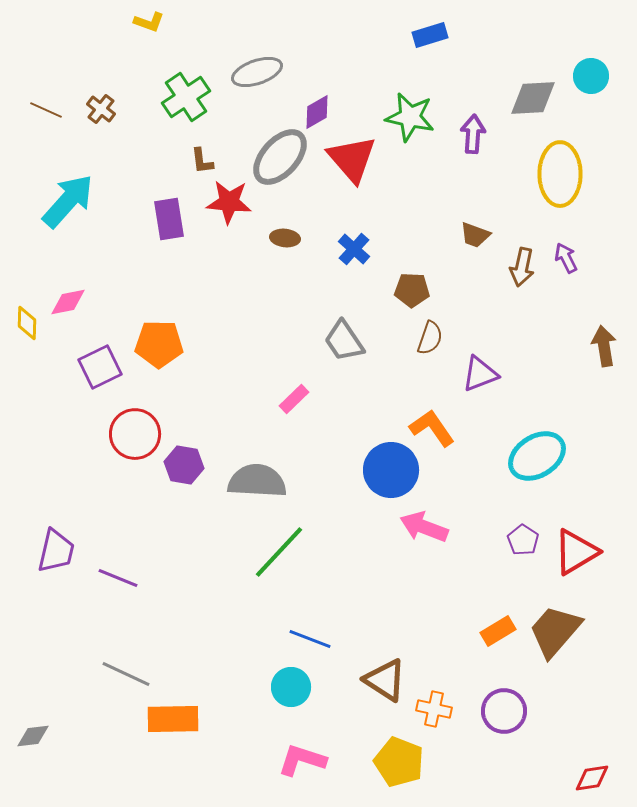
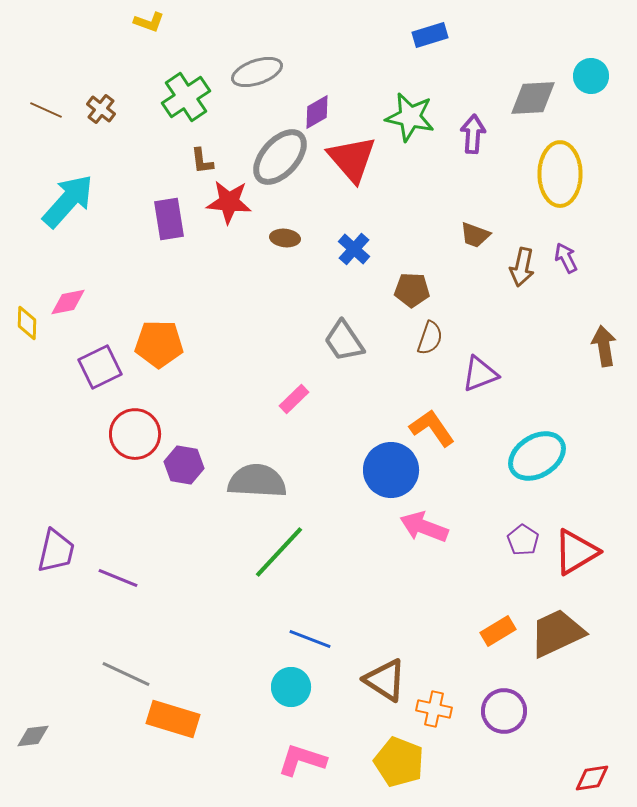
brown trapezoid at (555, 631): moved 2 px right, 2 px down; rotated 24 degrees clockwise
orange rectangle at (173, 719): rotated 18 degrees clockwise
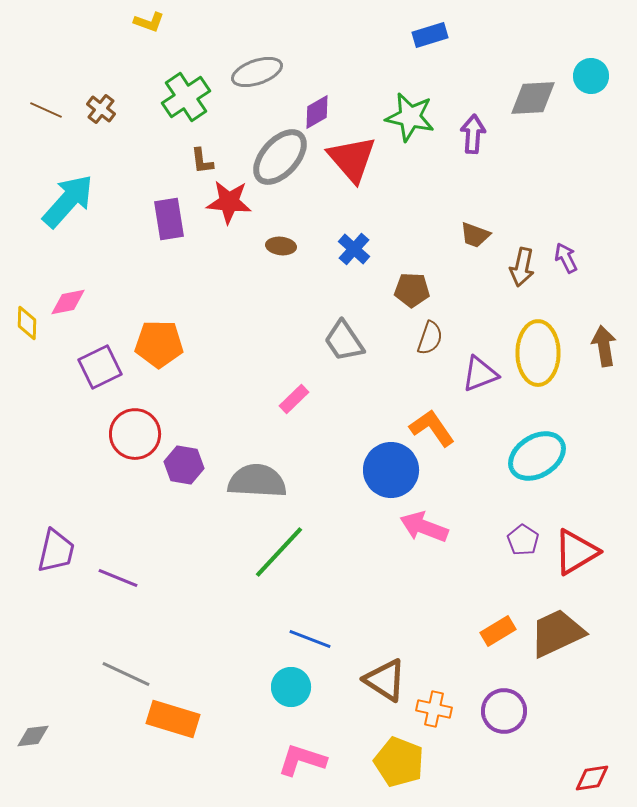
yellow ellipse at (560, 174): moved 22 px left, 179 px down
brown ellipse at (285, 238): moved 4 px left, 8 px down
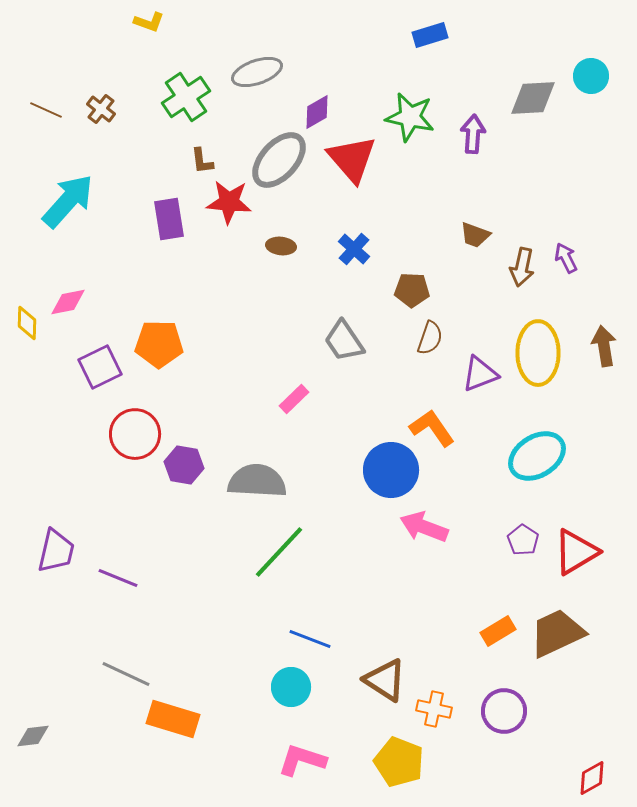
gray ellipse at (280, 157): moved 1 px left, 3 px down
red diamond at (592, 778): rotated 21 degrees counterclockwise
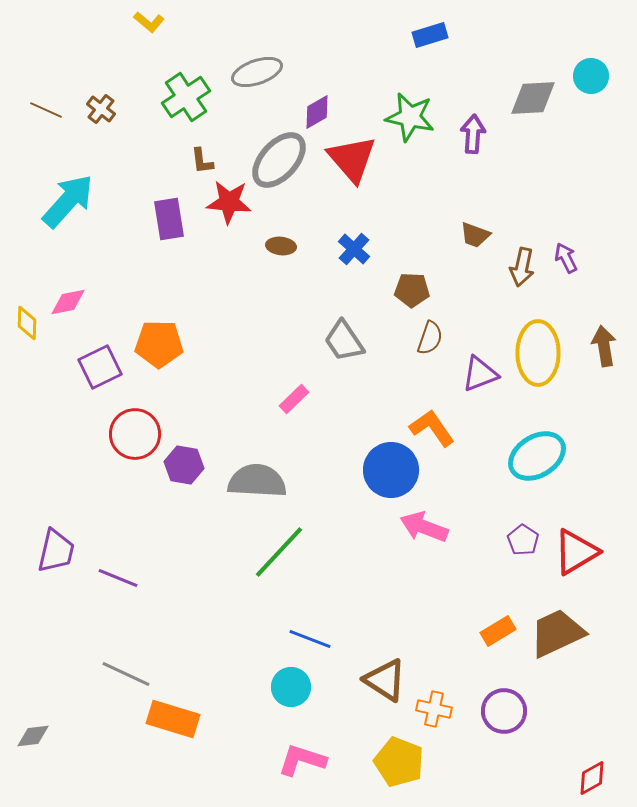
yellow L-shape at (149, 22): rotated 20 degrees clockwise
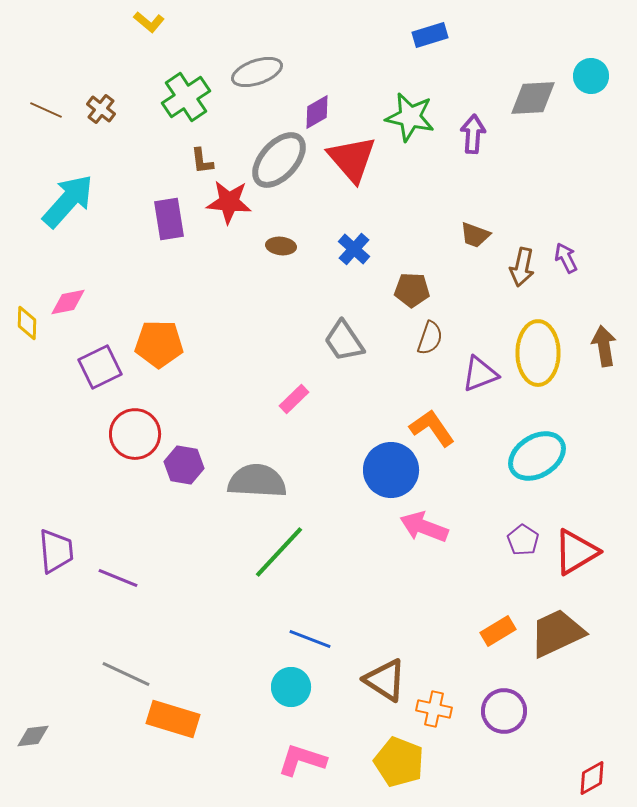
purple trapezoid at (56, 551): rotated 18 degrees counterclockwise
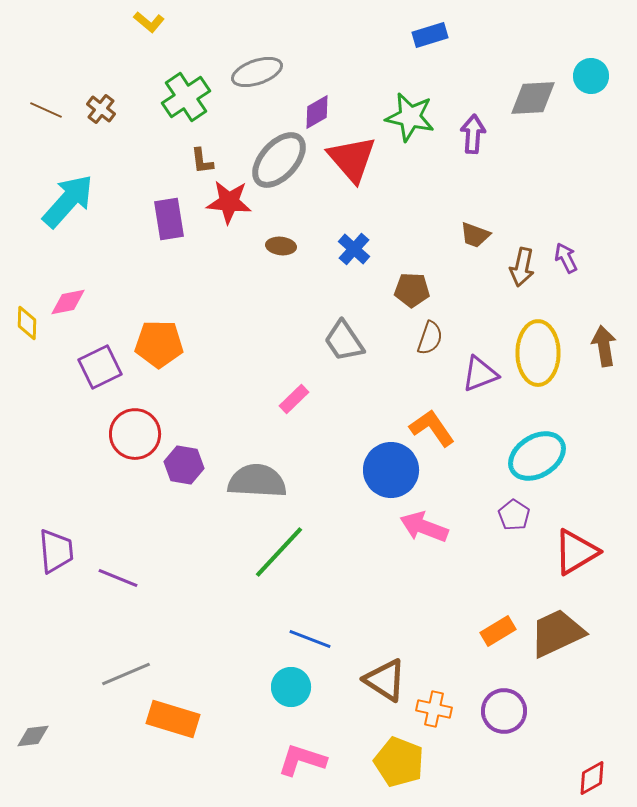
purple pentagon at (523, 540): moved 9 px left, 25 px up
gray line at (126, 674): rotated 48 degrees counterclockwise
